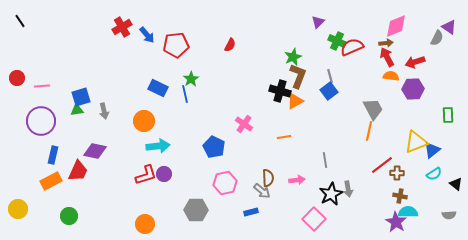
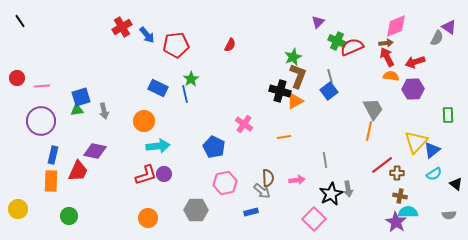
yellow triangle at (416, 142): rotated 25 degrees counterclockwise
orange rectangle at (51, 181): rotated 60 degrees counterclockwise
orange circle at (145, 224): moved 3 px right, 6 px up
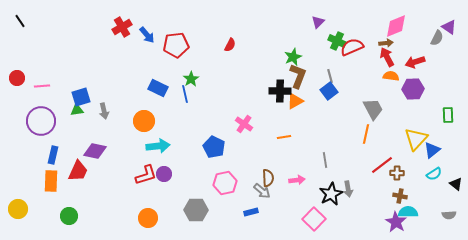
black cross at (280, 91): rotated 15 degrees counterclockwise
orange line at (369, 131): moved 3 px left, 3 px down
yellow triangle at (416, 142): moved 3 px up
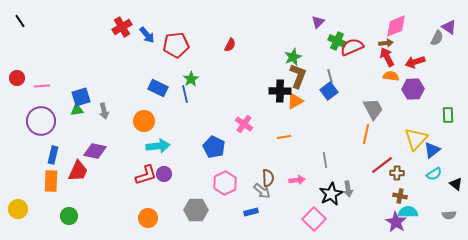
pink hexagon at (225, 183): rotated 15 degrees counterclockwise
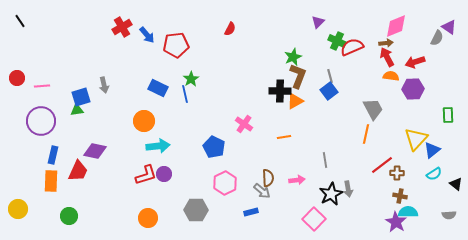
red semicircle at (230, 45): moved 16 px up
gray arrow at (104, 111): moved 26 px up
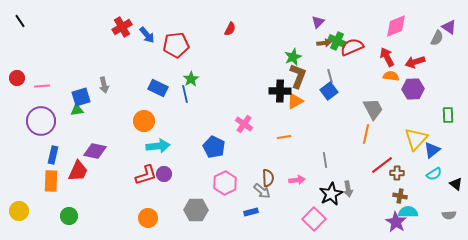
brown arrow at (386, 43): moved 62 px left
yellow circle at (18, 209): moved 1 px right, 2 px down
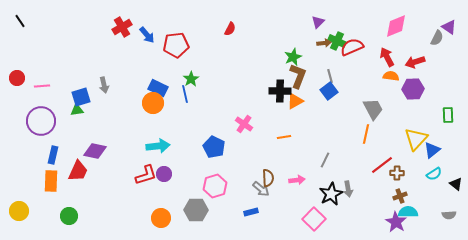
orange circle at (144, 121): moved 9 px right, 18 px up
gray line at (325, 160): rotated 35 degrees clockwise
pink hexagon at (225, 183): moved 10 px left, 3 px down; rotated 10 degrees clockwise
gray arrow at (262, 191): moved 1 px left, 2 px up
brown cross at (400, 196): rotated 32 degrees counterclockwise
orange circle at (148, 218): moved 13 px right
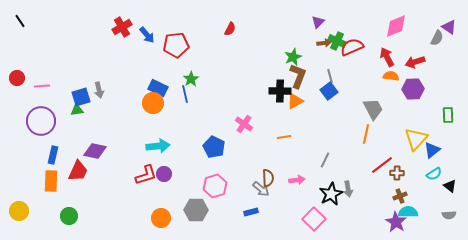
gray arrow at (104, 85): moved 5 px left, 5 px down
black triangle at (456, 184): moved 6 px left, 2 px down
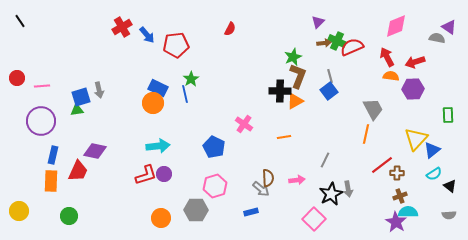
gray semicircle at (437, 38): rotated 105 degrees counterclockwise
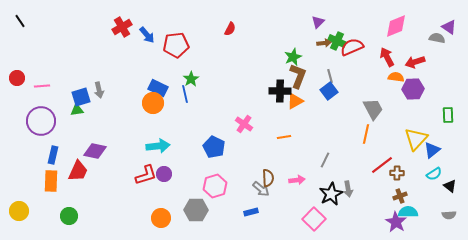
orange semicircle at (391, 76): moved 5 px right, 1 px down
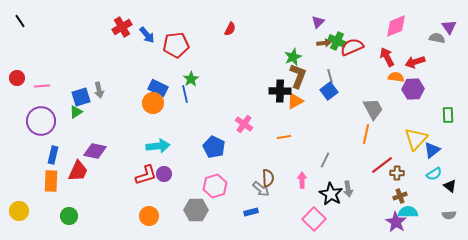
purple triangle at (449, 27): rotated 21 degrees clockwise
green triangle at (77, 110): moved 1 px left, 2 px down; rotated 24 degrees counterclockwise
pink arrow at (297, 180): moved 5 px right; rotated 84 degrees counterclockwise
black star at (331, 194): rotated 15 degrees counterclockwise
orange circle at (161, 218): moved 12 px left, 2 px up
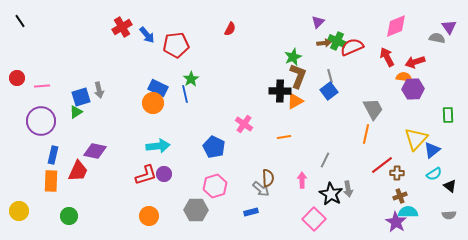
orange semicircle at (396, 77): moved 8 px right
